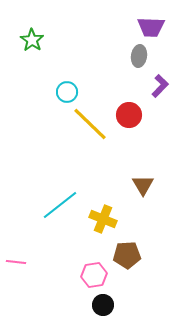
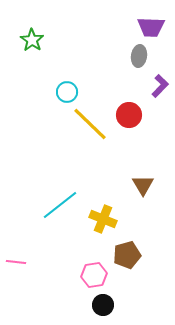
brown pentagon: rotated 12 degrees counterclockwise
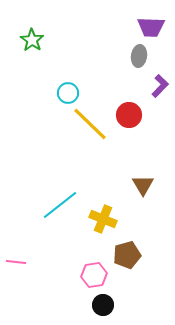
cyan circle: moved 1 px right, 1 px down
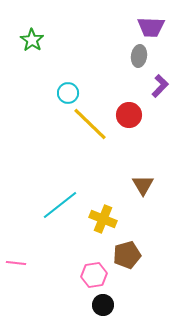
pink line: moved 1 px down
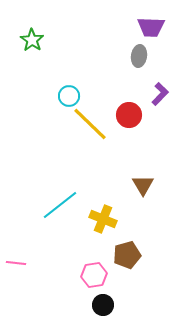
purple L-shape: moved 8 px down
cyan circle: moved 1 px right, 3 px down
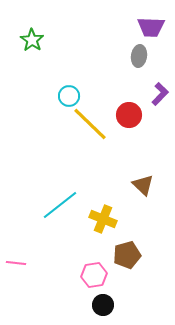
brown triangle: rotated 15 degrees counterclockwise
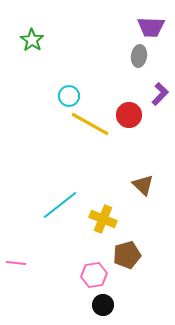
yellow line: rotated 15 degrees counterclockwise
